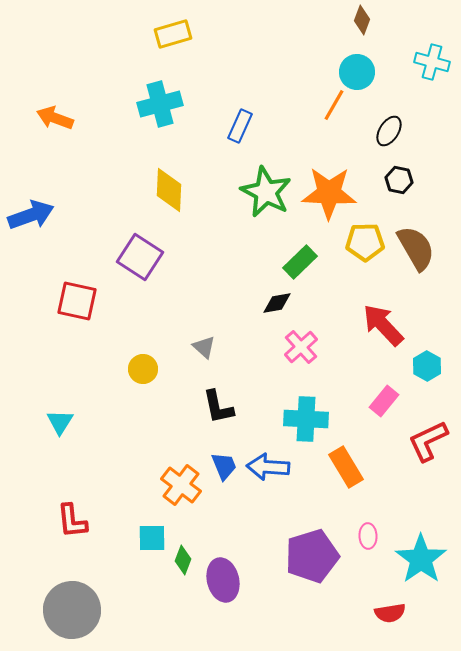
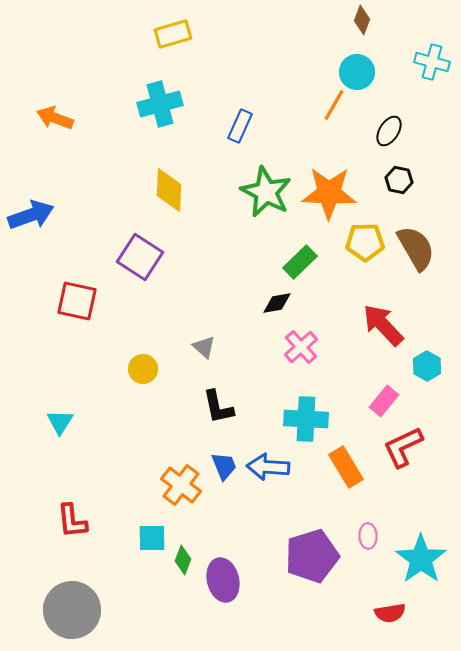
red L-shape at (428, 441): moved 25 px left, 6 px down
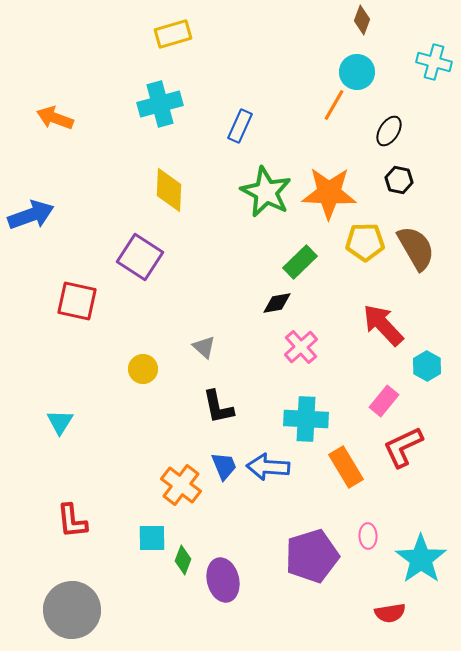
cyan cross at (432, 62): moved 2 px right
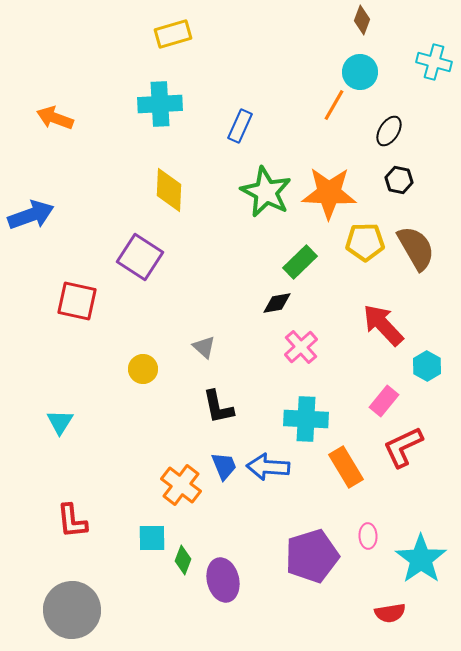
cyan circle at (357, 72): moved 3 px right
cyan cross at (160, 104): rotated 12 degrees clockwise
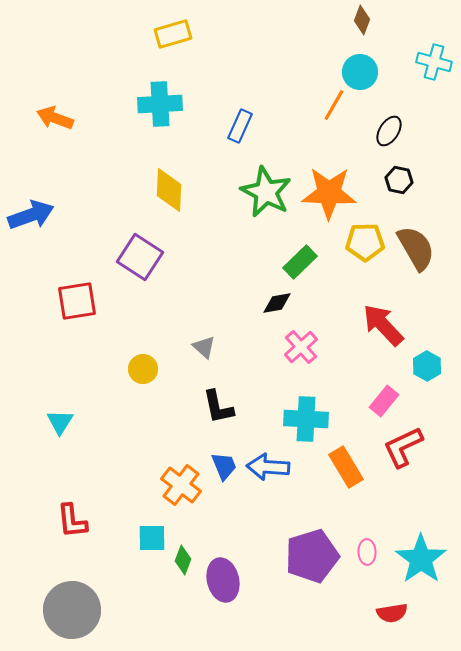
red square at (77, 301): rotated 21 degrees counterclockwise
pink ellipse at (368, 536): moved 1 px left, 16 px down
red semicircle at (390, 613): moved 2 px right
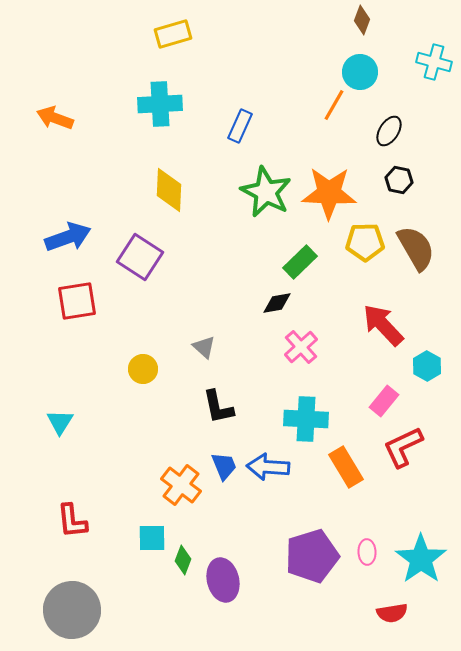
blue arrow at (31, 215): moved 37 px right, 22 px down
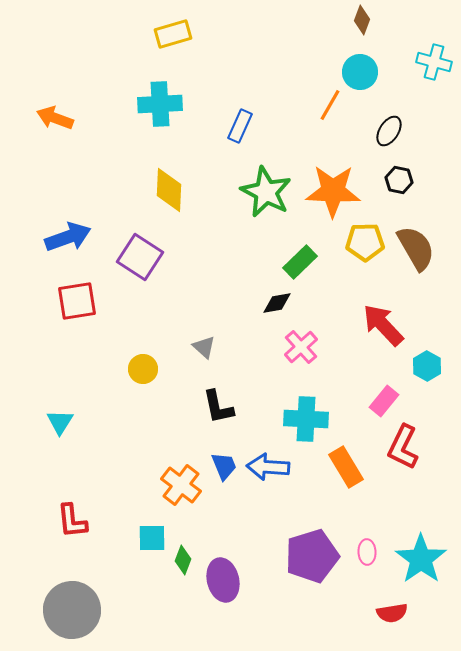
orange line at (334, 105): moved 4 px left
orange star at (329, 193): moved 4 px right, 2 px up
red L-shape at (403, 447): rotated 39 degrees counterclockwise
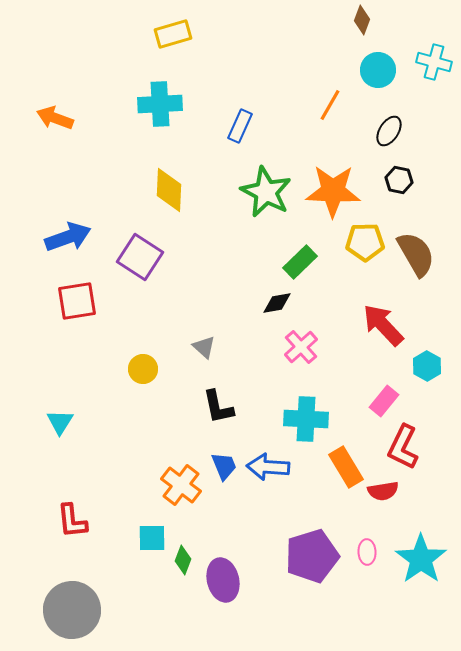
cyan circle at (360, 72): moved 18 px right, 2 px up
brown semicircle at (416, 248): moved 6 px down
red semicircle at (392, 613): moved 9 px left, 122 px up
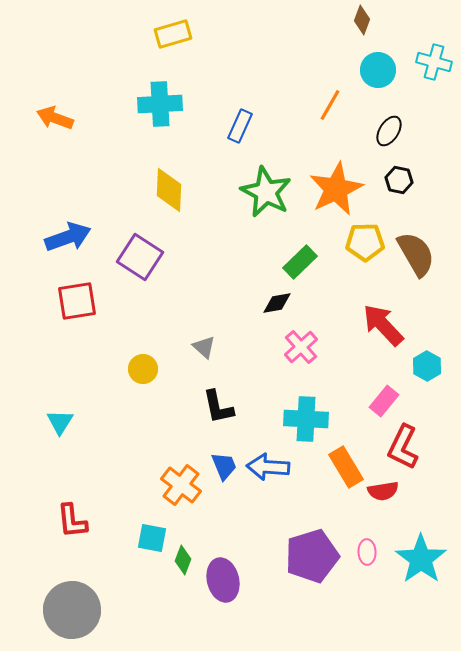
orange star at (333, 191): moved 3 px right, 2 px up; rotated 28 degrees counterclockwise
cyan square at (152, 538): rotated 12 degrees clockwise
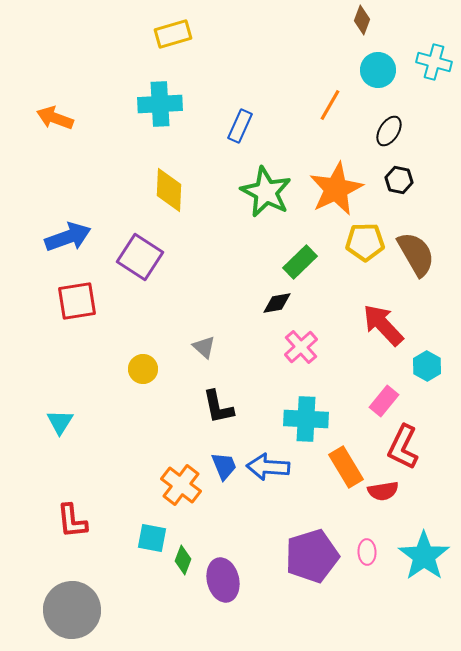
cyan star at (421, 559): moved 3 px right, 3 px up
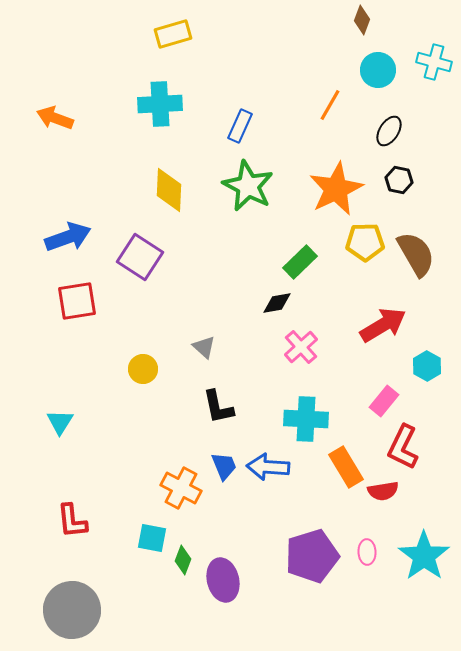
green star at (266, 192): moved 18 px left, 6 px up
red arrow at (383, 325): rotated 102 degrees clockwise
orange cross at (181, 485): moved 3 px down; rotated 9 degrees counterclockwise
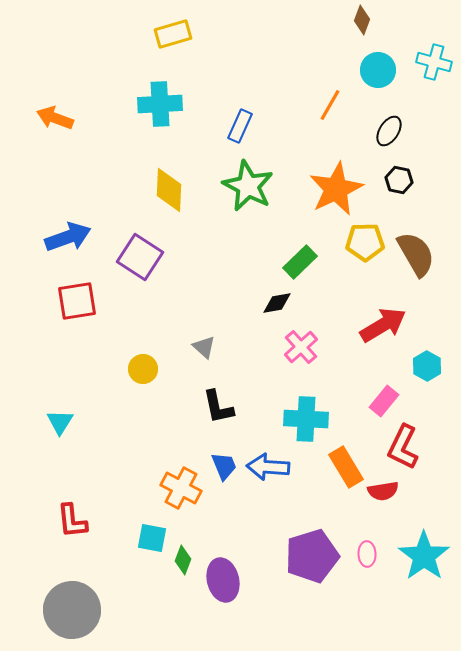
pink ellipse at (367, 552): moved 2 px down
